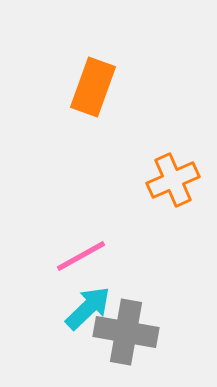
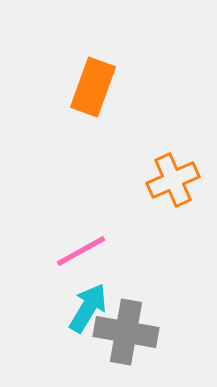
pink line: moved 5 px up
cyan arrow: rotated 15 degrees counterclockwise
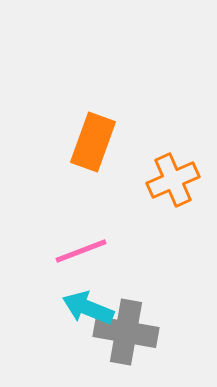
orange rectangle: moved 55 px down
pink line: rotated 8 degrees clockwise
cyan arrow: rotated 99 degrees counterclockwise
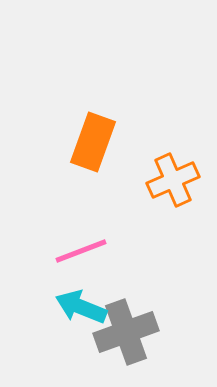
cyan arrow: moved 7 px left, 1 px up
gray cross: rotated 30 degrees counterclockwise
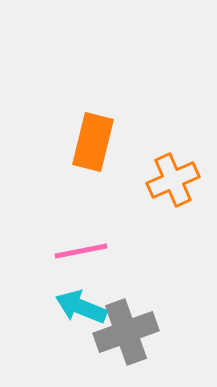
orange rectangle: rotated 6 degrees counterclockwise
pink line: rotated 10 degrees clockwise
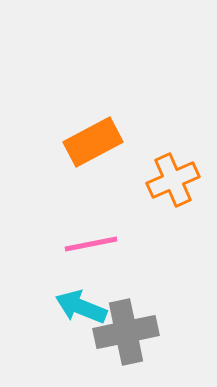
orange rectangle: rotated 48 degrees clockwise
pink line: moved 10 px right, 7 px up
gray cross: rotated 8 degrees clockwise
